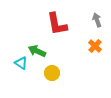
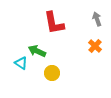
gray arrow: moved 1 px up
red L-shape: moved 3 px left, 1 px up
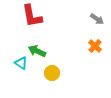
gray arrow: rotated 144 degrees clockwise
red L-shape: moved 22 px left, 7 px up
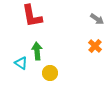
green arrow: rotated 60 degrees clockwise
yellow circle: moved 2 px left
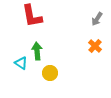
gray arrow: rotated 88 degrees clockwise
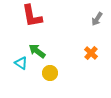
orange cross: moved 4 px left, 7 px down
green arrow: rotated 48 degrees counterclockwise
